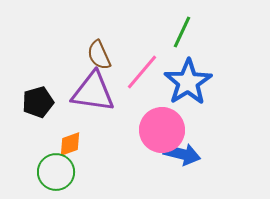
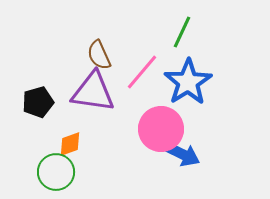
pink circle: moved 1 px left, 1 px up
blue arrow: rotated 12 degrees clockwise
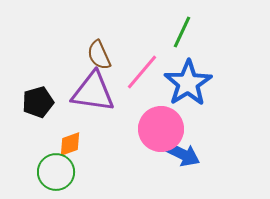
blue star: moved 1 px down
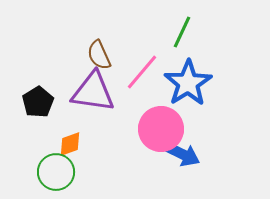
black pentagon: rotated 16 degrees counterclockwise
